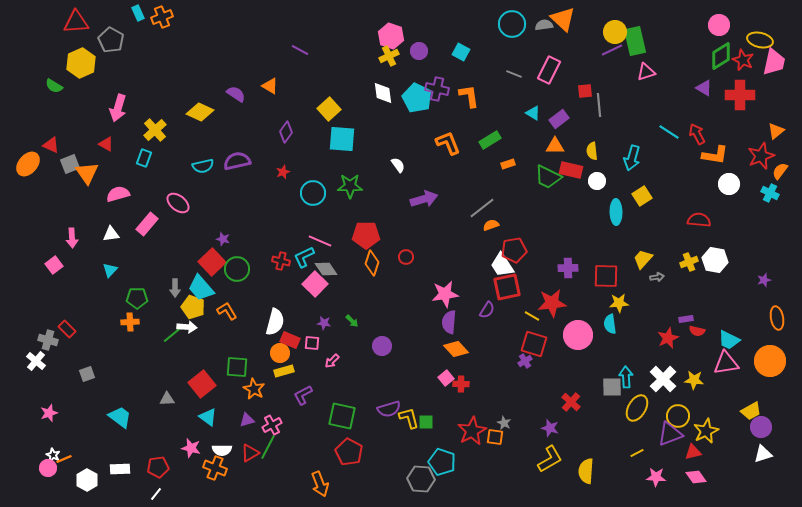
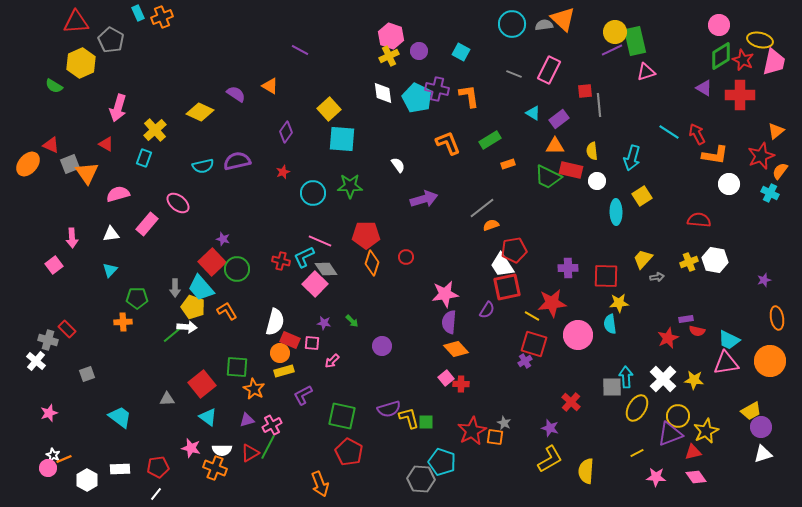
orange cross at (130, 322): moved 7 px left
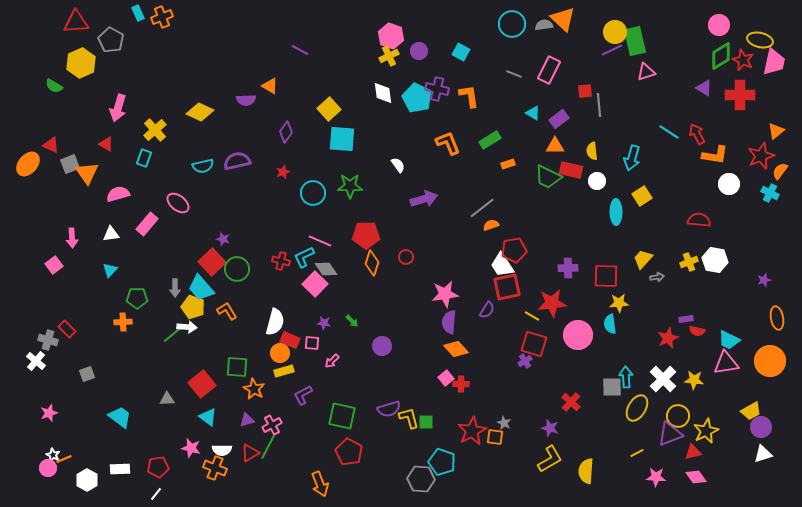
purple semicircle at (236, 94): moved 10 px right, 6 px down; rotated 144 degrees clockwise
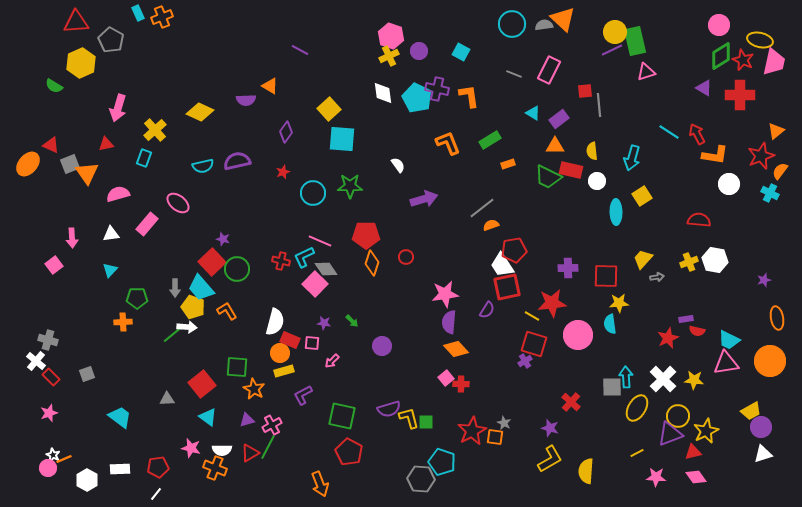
red triangle at (106, 144): rotated 42 degrees counterclockwise
red rectangle at (67, 329): moved 16 px left, 48 px down
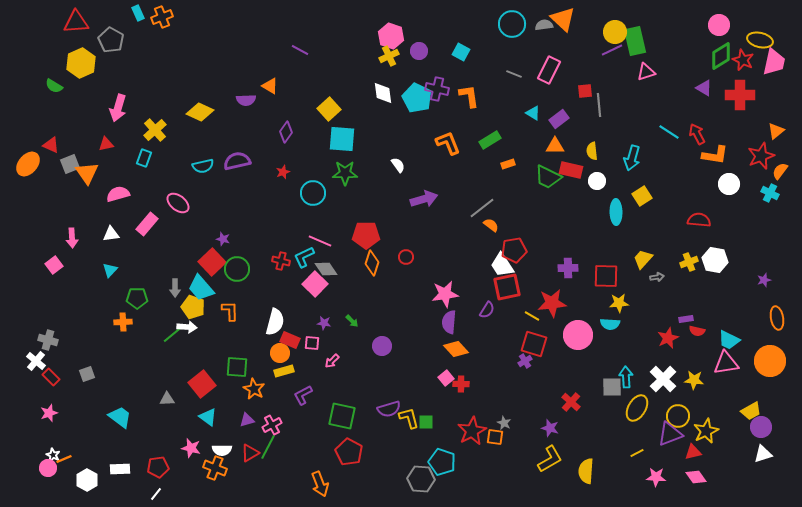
green star at (350, 186): moved 5 px left, 13 px up
orange semicircle at (491, 225): rotated 56 degrees clockwise
orange L-shape at (227, 311): moved 3 px right; rotated 30 degrees clockwise
cyan semicircle at (610, 324): rotated 78 degrees counterclockwise
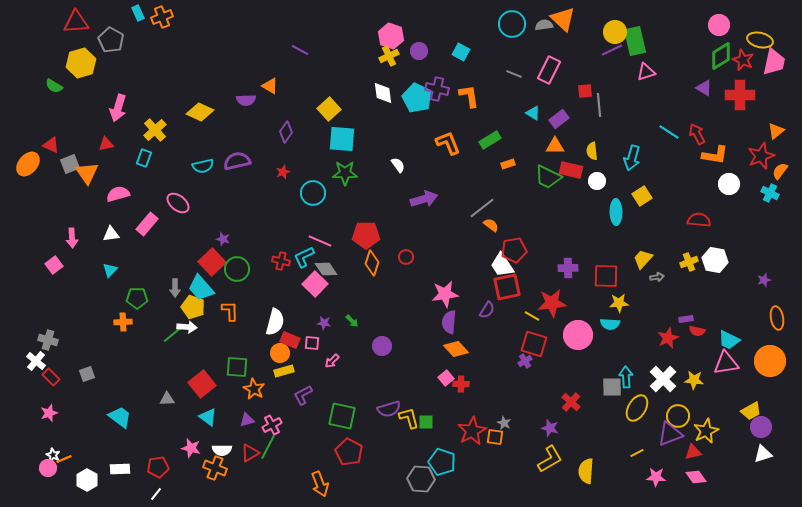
yellow hexagon at (81, 63): rotated 8 degrees clockwise
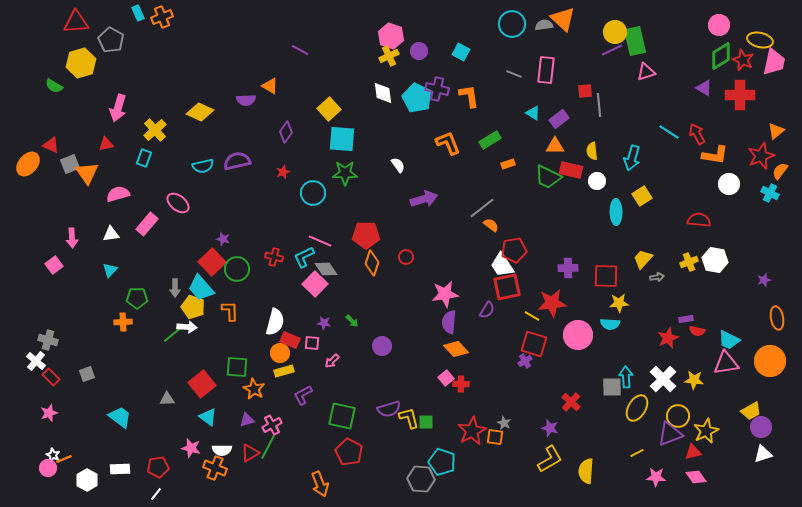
pink rectangle at (549, 70): moved 3 px left; rotated 20 degrees counterclockwise
red cross at (281, 261): moved 7 px left, 4 px up
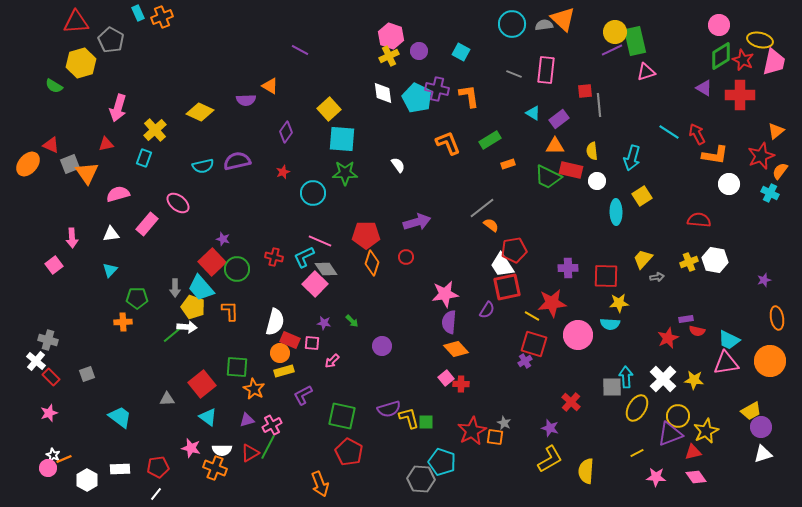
purple arrow at (424, 199): moved 7 px left, 23 px down
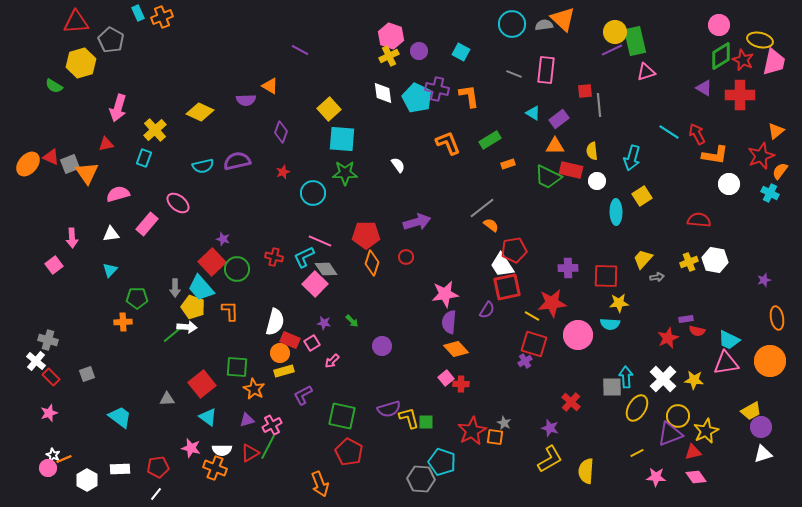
purple diamond at (286, 132): moved 5 px left; rotated 15 degrees counterclockwise
red triangle at (51, 145): moved 12 px down
pink square at (312, 343): rotated 35 degrees counterclockwise
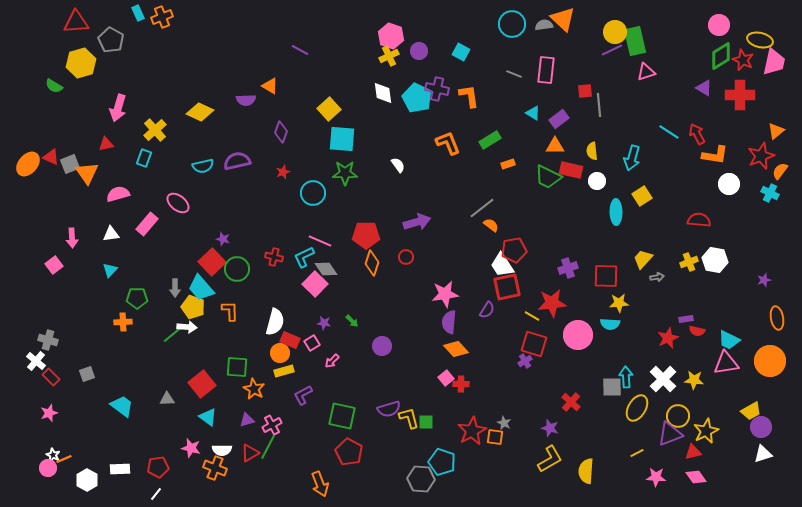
purple cross at (568, 268): rotated 18 degrees counterclockwise
cyan trapezoid at (120, 417): moved 2 px right, 11 px up
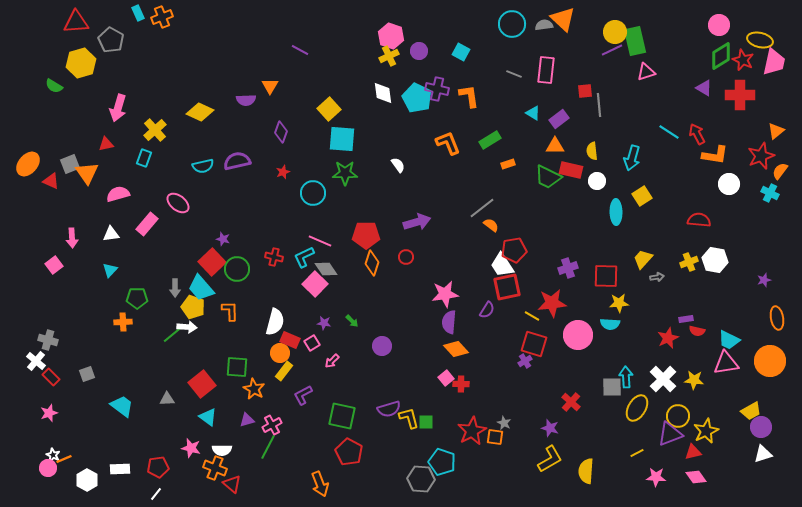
orange triangle at (270, 86): rotated 30 degrees clockwise
red triangle at (51, 157): moved 24 px down
yellow rectangle at (284, 371): rotated 36 degrees counterclockwise
red triangle at (250, 453): moved 18 px left, 31 px down; rotated 48 degrees counterclockwise
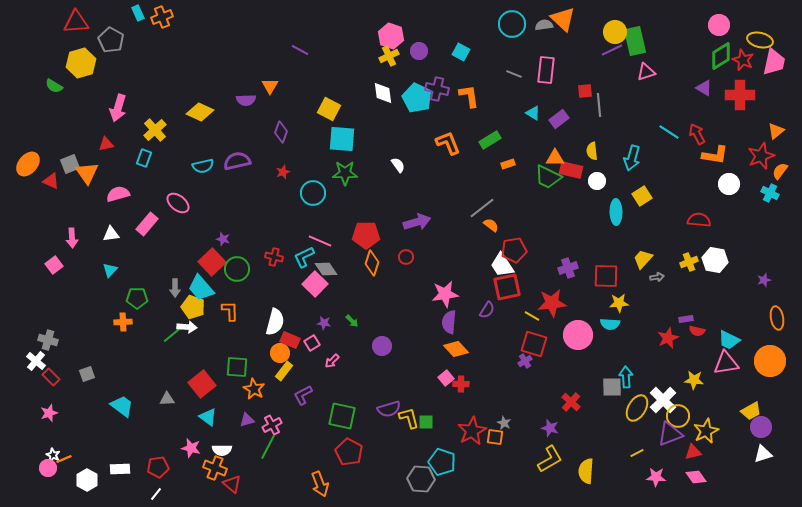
yellow square at (329, 109): rotated 20 degrees counterclockwise
orange triangle at (555, 146): moved 12 px down
white cross at (663, 379): moved 21 px down
